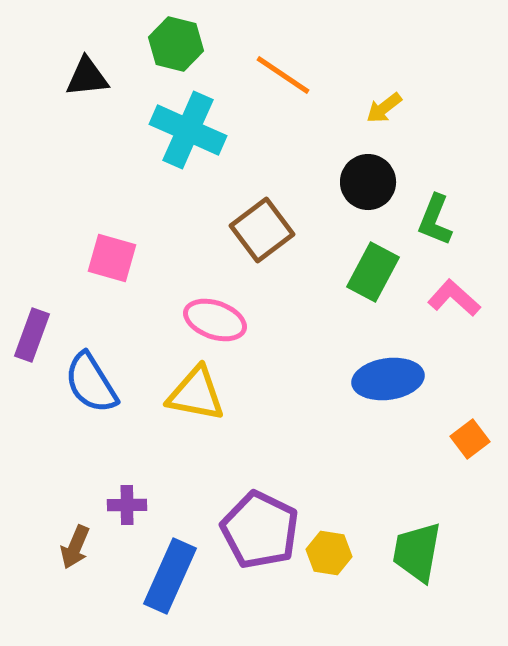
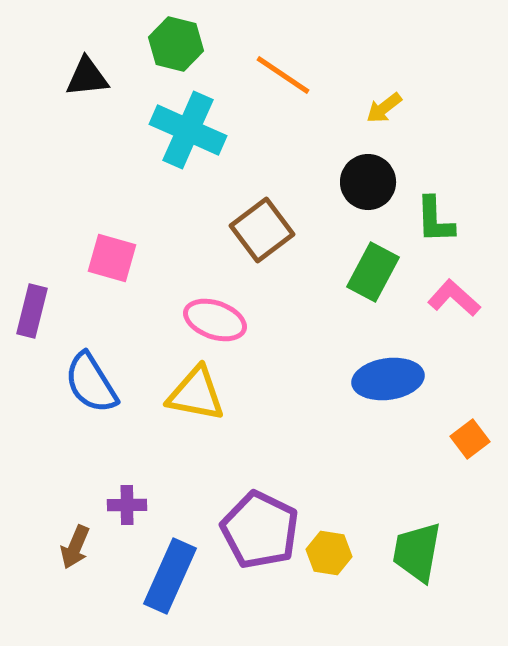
green L-shape: rotated 24 degrees counterclockwise
purple rectangle: moved 24 px up; rotated 6 degrees counterclockwise
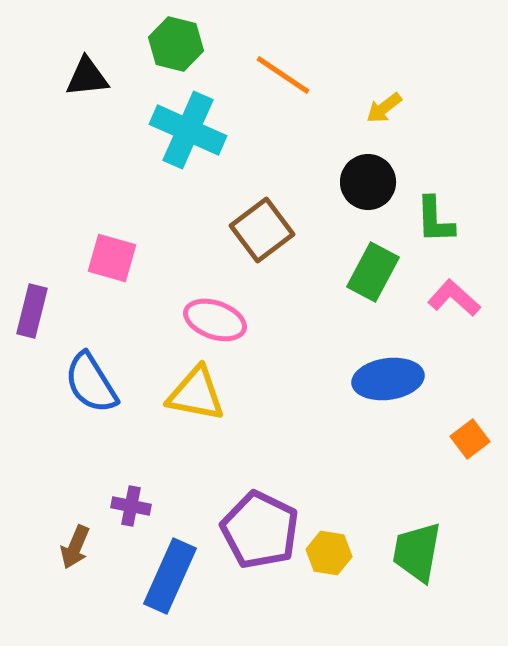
purple cross: moved 4 px right, 1 px down; rotated 12 degrees clockwise
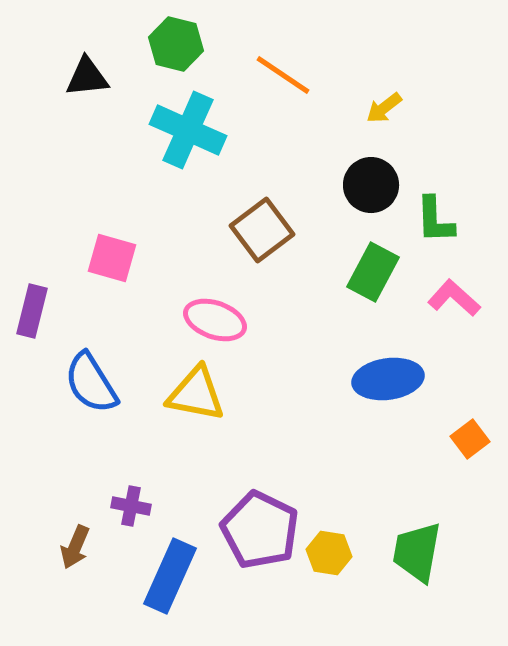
black circle: moved 3 px right, 3 px down
